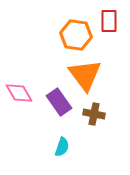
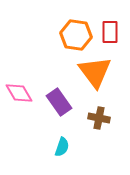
red rectangle: moved 1 px right, 11 px down
orange triangle: moved 10 px right, 3 px up
brown cross: moved 5 px right, 4 px down
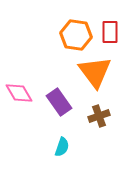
brown cross: moved 2 px up; rotated 30 degrees counterclockwise
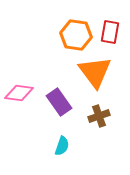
red rectangle: rotated 10 degrees clockwise
pink diamond: rotated 52 degrees counterclockwise
cyan semicircle: moved 1 px up
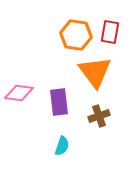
purple rectangle: rotated 28 degrees clockwise
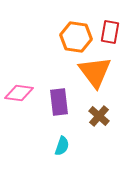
orange hexagon: moved 2 px down
brown cross: rotated 30 degrees counterclockwise
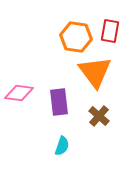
red rectangle: moved 1 px up
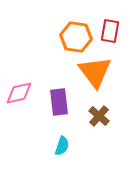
pink diamond: rotated 20 degrees counterclockwise
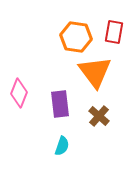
red rectangle: moved 4 px right, 1 px down
pink diamond: rotated 56 degrees counterclockwise
purple rectangle: moved 1 px right, 2 px down
